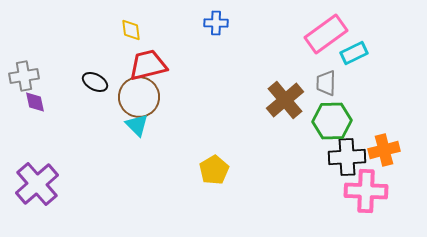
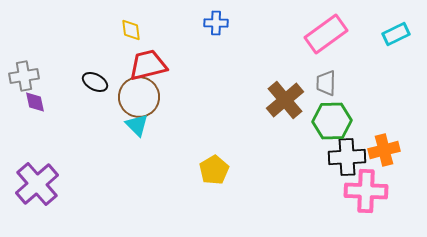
cyan rectangle: moved 42 px right, 19 px up
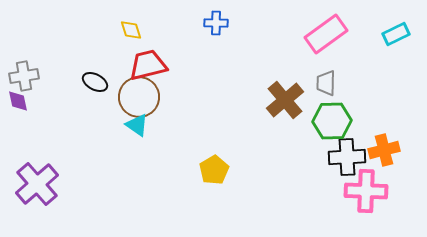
yellow diamond: rotated 10 degrees counterclockwise
purple diamond: moved 17 px left, 1 px up
cyan triangle: rotated 10 degrees counterclockwise
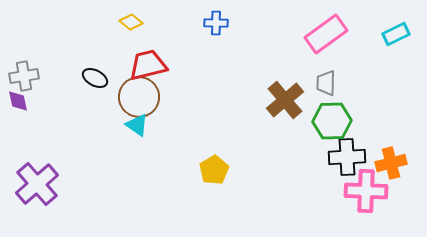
yellow diamond: moved 8 px up; rotated 35 degrees counterclockwise
black ellipse: moved 4 px up
orange cross: moved 7 px right, 13 px down
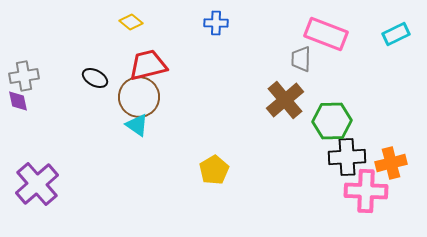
pink rectangle: rotated 57 degrees clockwise
gray trapezoid: moved 25 px left, 24 px up
